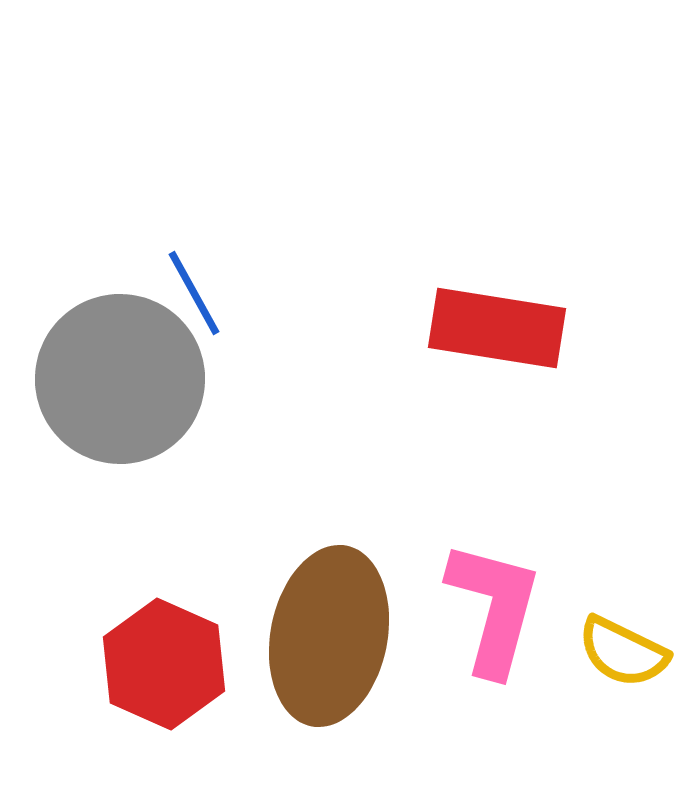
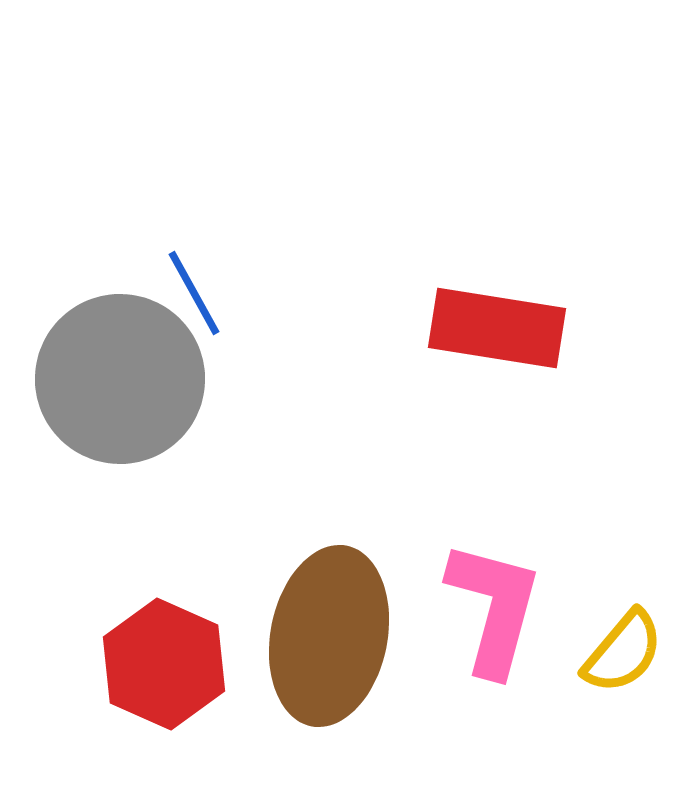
yellow semicircle: rotated 76 degrees counterclockwise
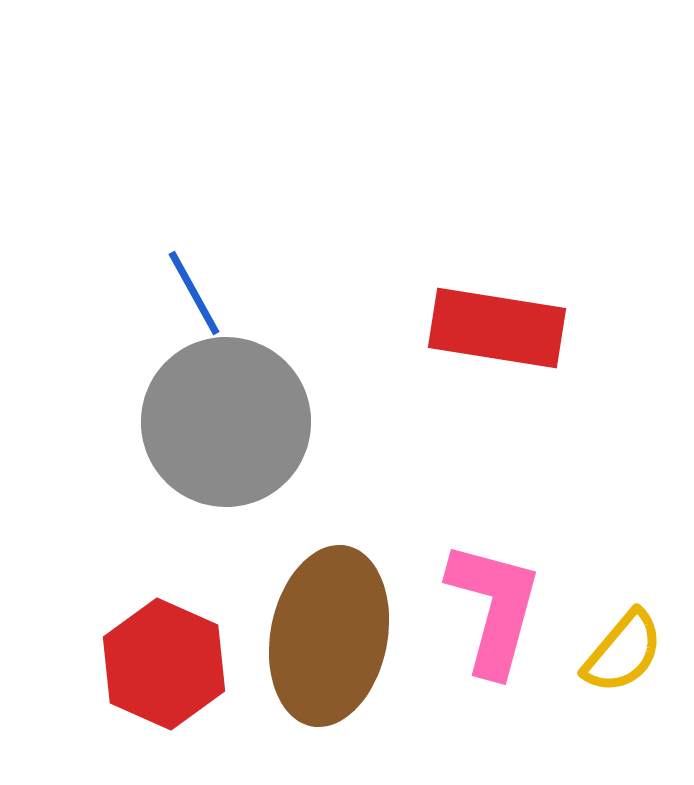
gray circle: moved 106 px right, 43 px down
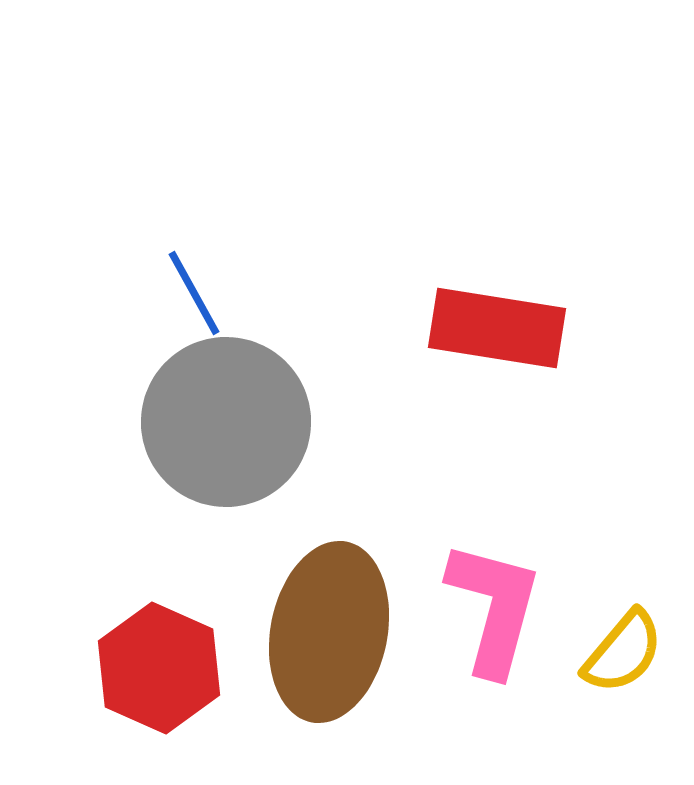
brown ellipse: moved 4 px up
red hexagon: moved 5 px left, 4 px down
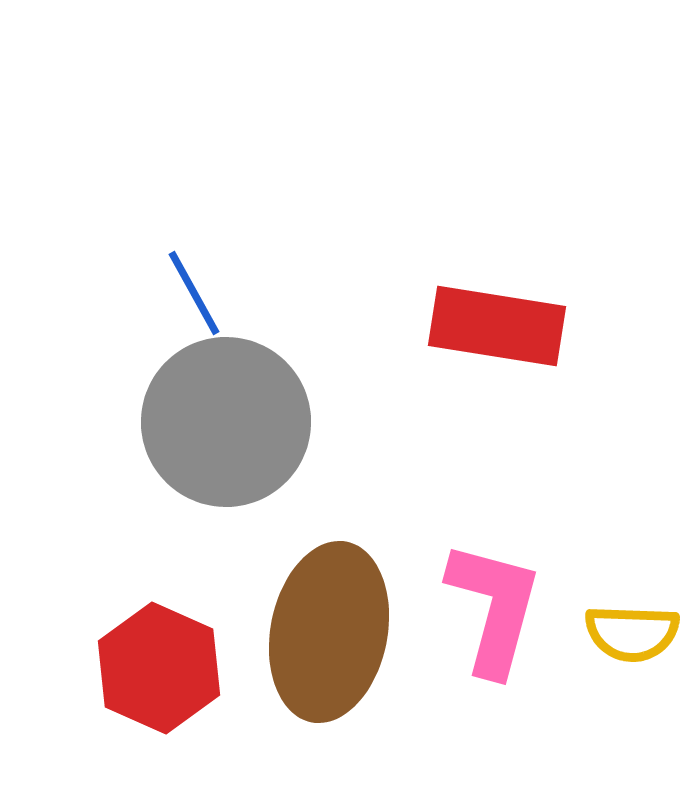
red rectangle: moved 2 px up
yellow semicircle: moved 9 px right, 19 px up; rotated 52 degrees clockwise
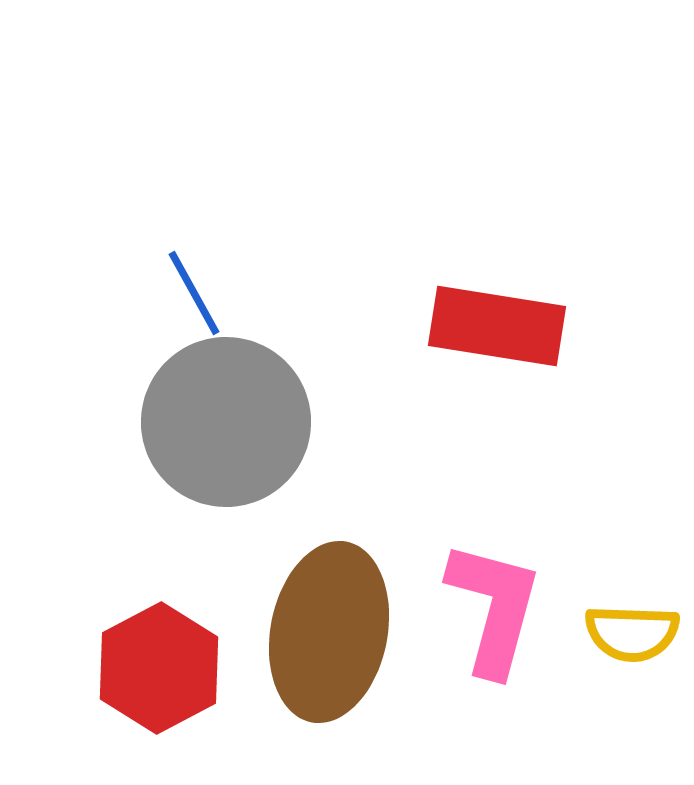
red hexagon: rotated 8 degrees clockwise
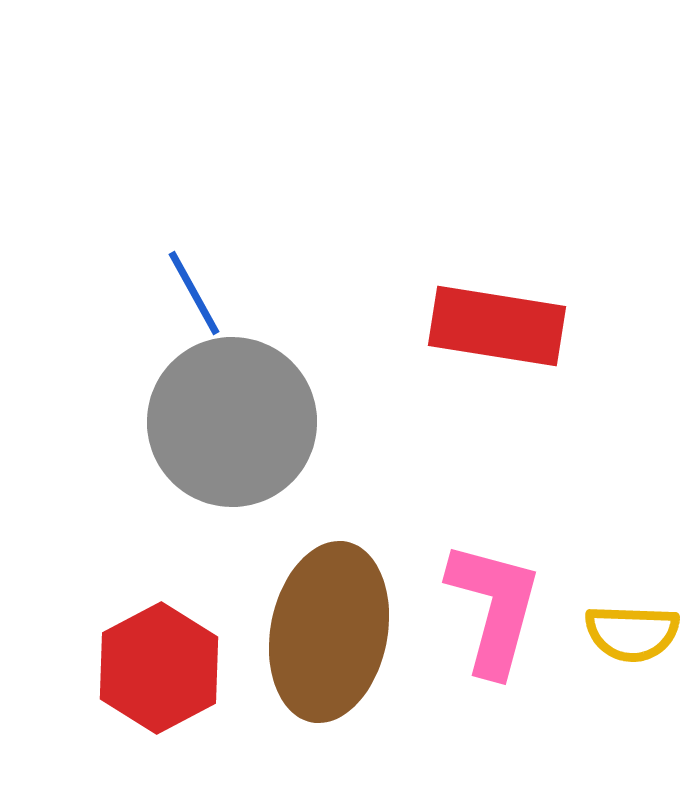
gray circle: moved 6 px right
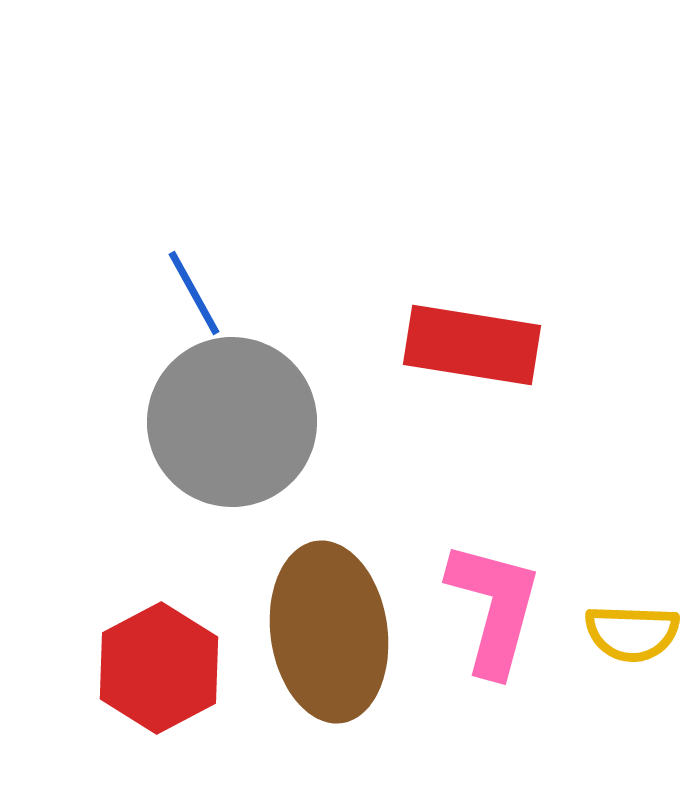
red rectangle: moved 25 px left, 19 px down
brown ellipse: rotated 19 degrees counterclockwise
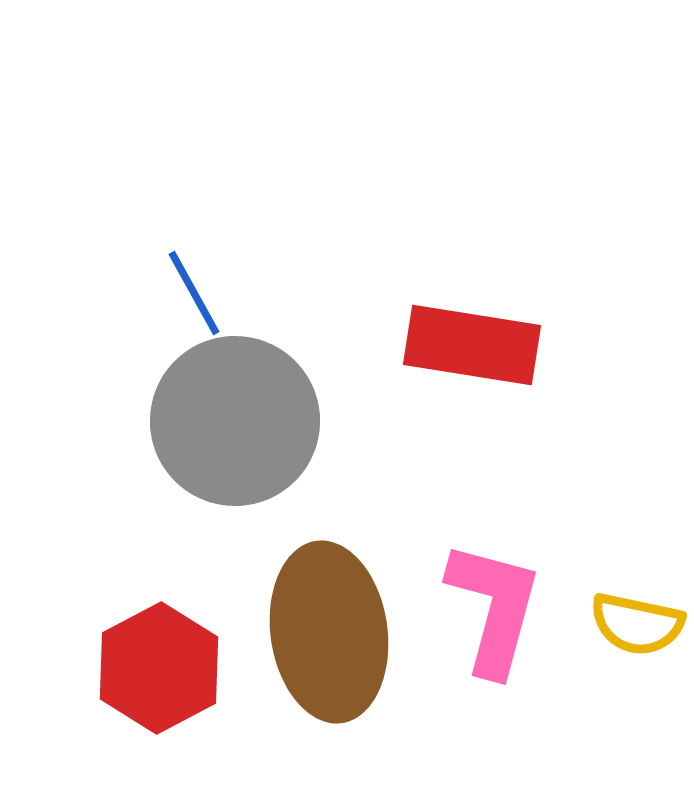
gray circle: moved 3 px right, 1 px up
yellow semicircle: moved 5 px right, 9 px up; rotated 10 degrees clockwise
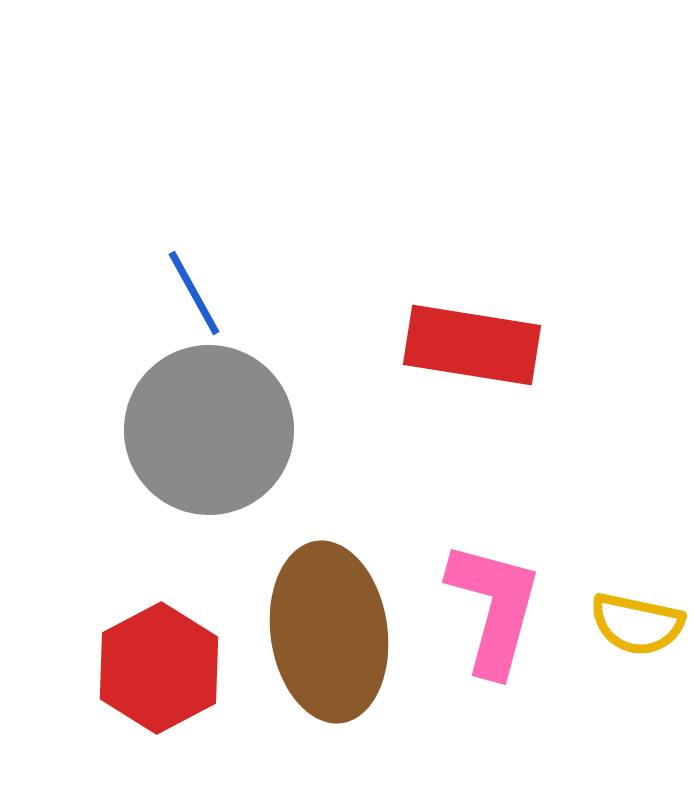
gray circle: moved 26 px left, 9 px down
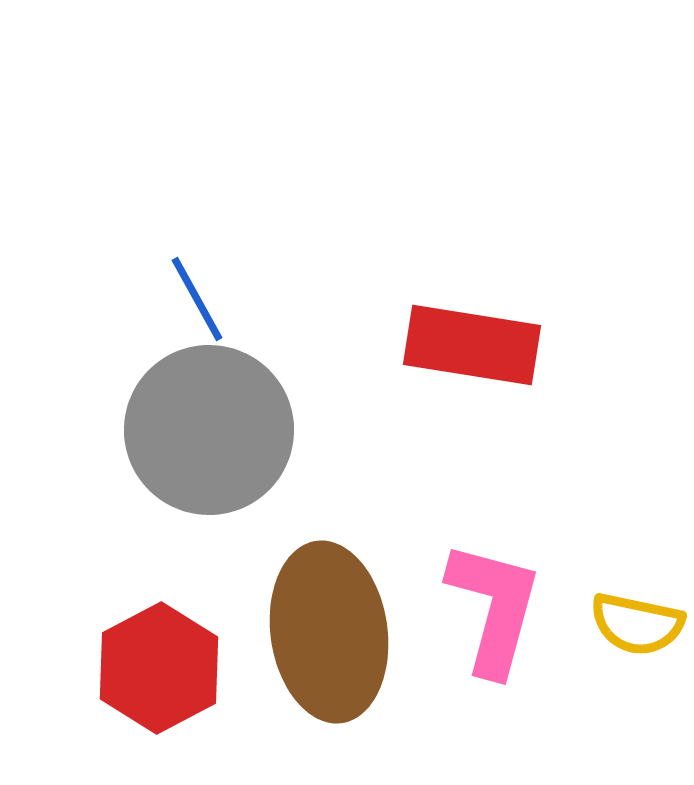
blue line: moved 3 px right, 6 px down
